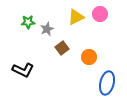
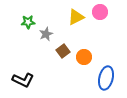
pink circle: moved 2 px up
gray star: moved 1 px left, 5 px down
brown square: moved 1 px right, 3 px down
orange circle: moved 5 px left
black L-shape: moved 10 px down
blue ellipse: moved 1 px left, 5 px up
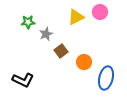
brown square: moved 2 px left
orange circle: moved 5 px down
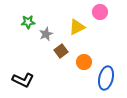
yellow triangle: moved 1 px right, 10 px down
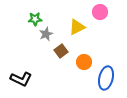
green star: moved 7 px right, 3 px up
black L-shape: moved 2 px left, 1 px up
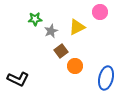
gray star: moved 5 px right, 3 px up
orange circle: moved 9 px left, 4 px down
black L-shape: moved 3 px left
